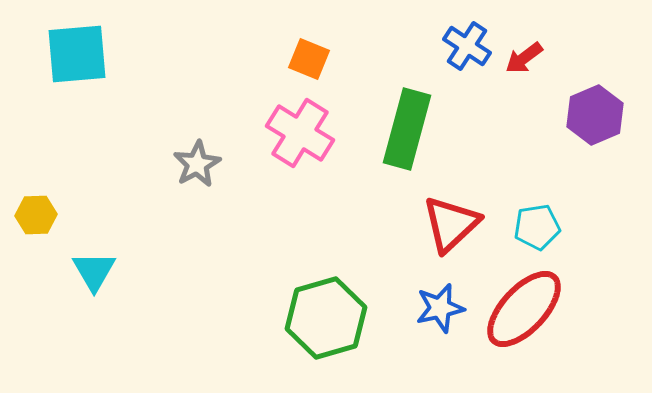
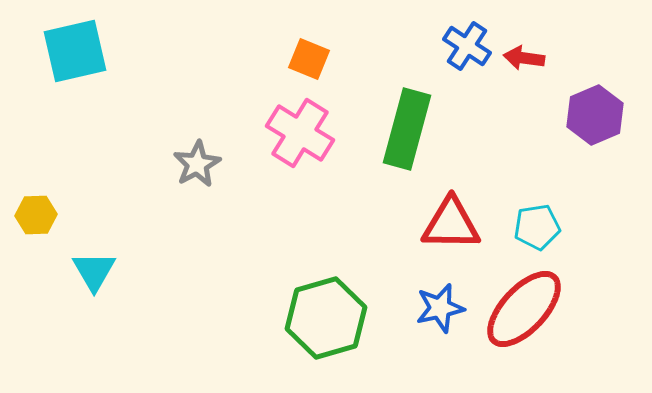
cyan square: moved 2 px left, 3 px up; rotated 8 degrees counterclockwise
red arrow: rotated 45 degrees clockwise
red triangle: rotated 44 degrees clockwise
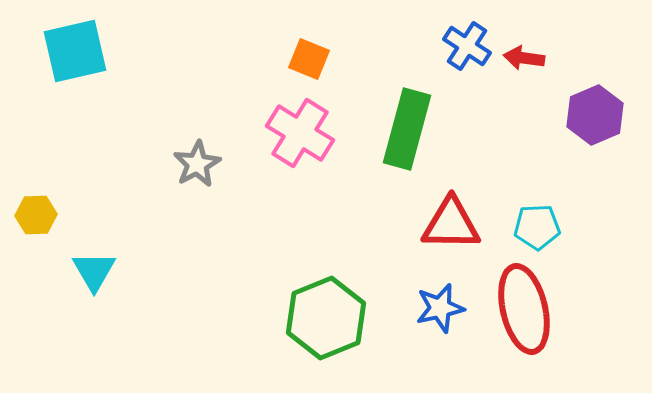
cyan pentagon: rotated 6 degrees clockwise
red ellipse: rotated 56 degrees counterclockwise
green hexagon: rotated 6 degrees counterclockwise
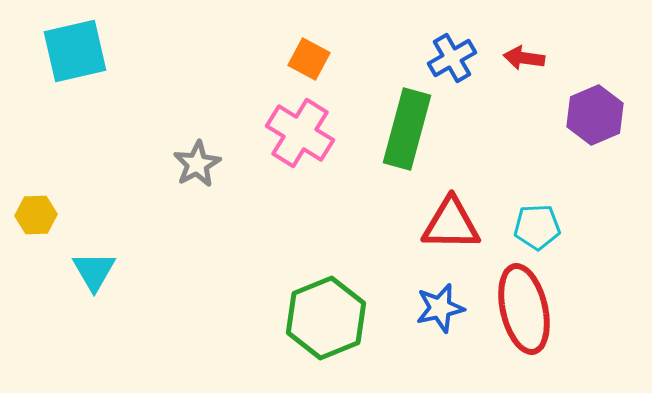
blue cross: moved 15 px left, 12 px down; rotated 27 degrees clockwise
orange square: rotated 6 degrees clockwise
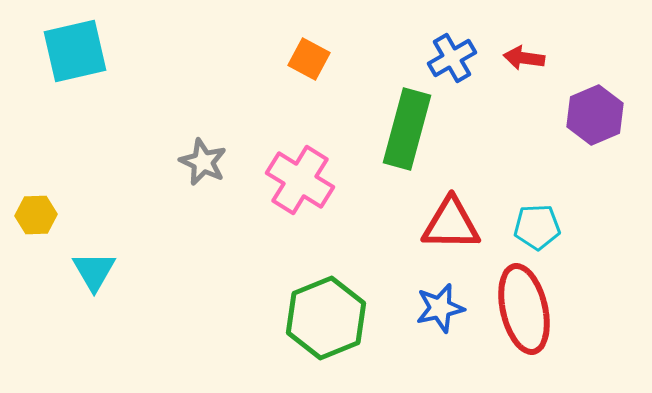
pink cross: moved 47 px down
gray star: moved 6 px right, 2 px up; rotated 18 degrees counterclockwise
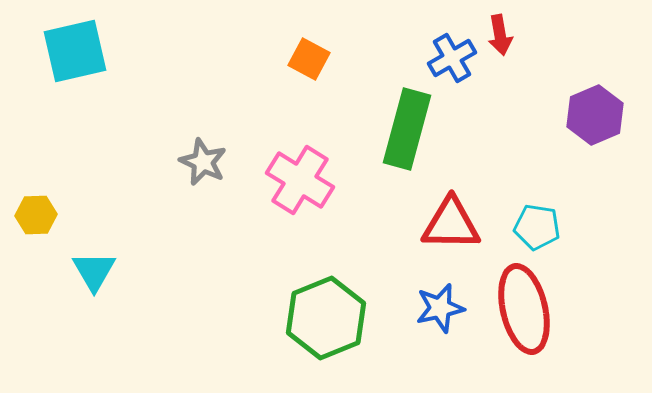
red arrow: moved 24 px left, 23 px up; rotated 108 degrees counterclockwise
cyan pentagon: rotated 12 degrees clockwise
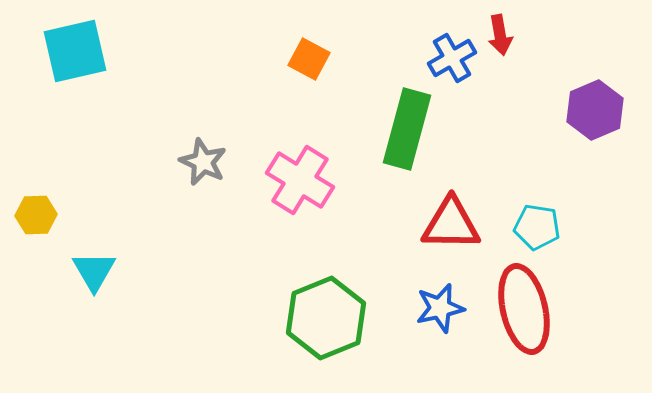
purple hexagon: moved 5 px up
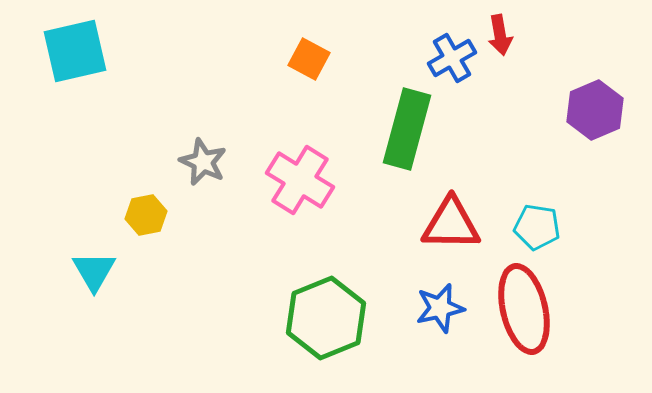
yellow hexagon: moved 110 px right; rotated 9 degrees counterclockwise
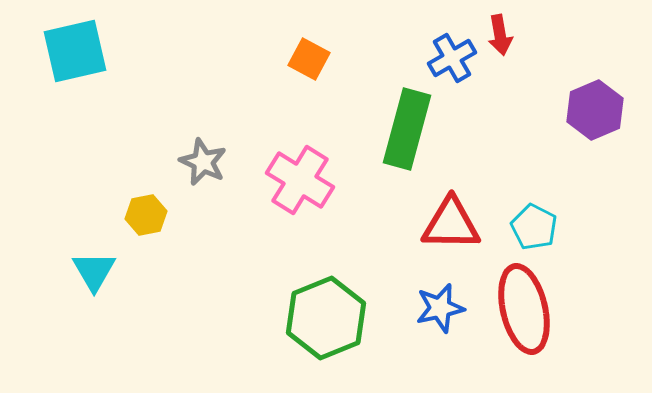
cyan pentagon: moved 3 px left; rotated 18 degrees clockwise
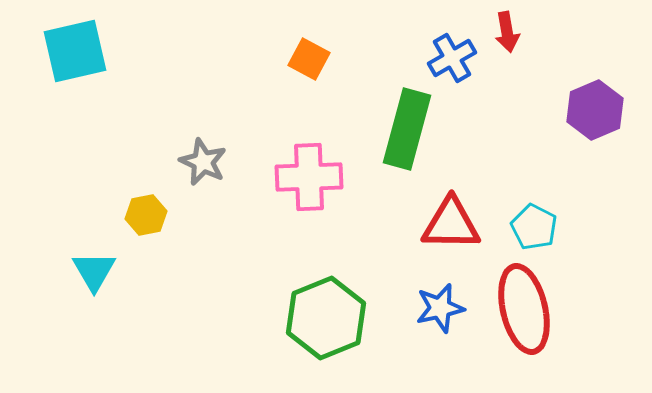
red arrow: moved 7 px right, 3 px up
pink cross: moved 9 px right, 3 px up; rotated 34 degrees counterclockwise
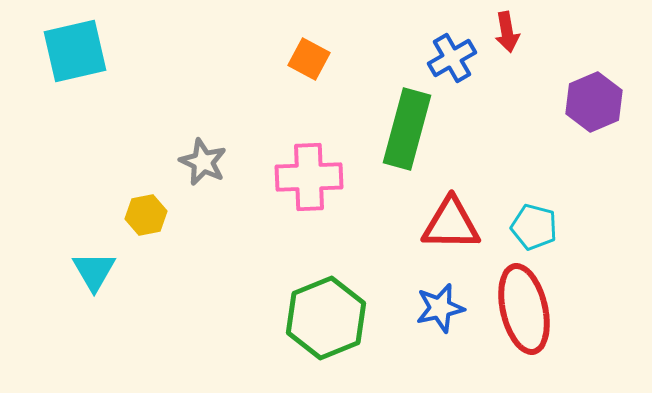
purple hexagon: moved 1 px left, 8 px up
cyan pentagon: rotated 12 degrees counterclockwise
